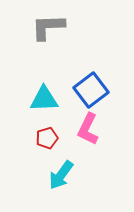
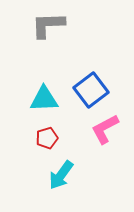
gray L-shape: moved 2 px up
pink L-shape: moved 17 px right; rotated 36 degrees clockwise
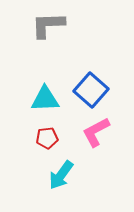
blue square: rotated 12 degrees counterclockwise
cyan triangle: moved 1 px right
pink L-shape: moved 9 px left, 3 px down
red pentagon: rotated 10 degrees clockwise
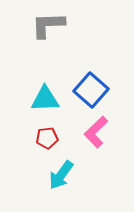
pink L-shape: rotated 16 degrees counterclockwise
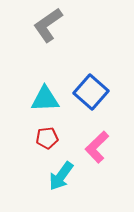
gray L-shape: rotated 33 degrees counterclockwise
blue square: moved 2 px down
pink L-shape: moved 1 px right, 15 px down
cyan arrow: moved 1 px down
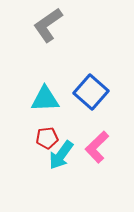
cyan arrow: moved 21 px up
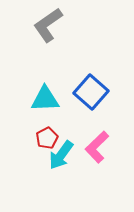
red pentagon: rotated 20 degrees counterclockwise
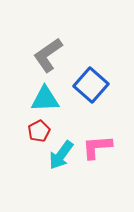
gray L-shape: moved 30 px down
blue square: moved 7 px up
red pentagon: moved 8 px left, 7 px up
pink L-shape: rotated 40 degrees clockwise
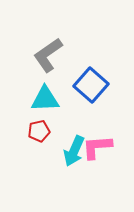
red pentagon: rotated 15 degrees clockwise
cyan arrow: moved 13 px right, 4 px up; rotated 12 degrees counterclockwise
